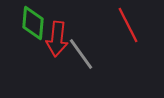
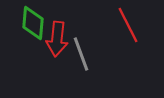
gray line: rotated 16 degrees clockwise
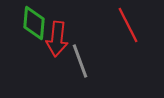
green diamond: moved 1 px right
gray line: moved 1 px left, 7 px down
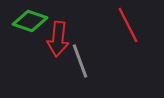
green diamond: moved 4 px left, 2 px up; rotated 76 degrees counterclockwise
red arrow: moved 1 px right
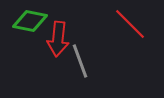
green diamond: rotated 8 degrees counterclockwise
red line: moved 2 px right, 1 px up; rotated 18 degrees counterclockwise
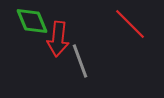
green diamond: moved 2 px right; rotated 56 degrees clockwise
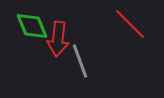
green diamond: moved 5 px down
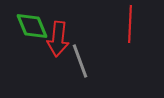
red line: rotated 48 degrees clockwise
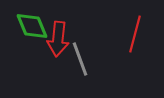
red line: moved 5 px right, 10 px down; rotated 12 degrees clockwise
gray line: moved 2 px up
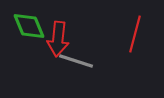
green diamond: moved 3 px left
gray line: moved 4 px left, 2 px down; rotated 52 degrees counterclockwise
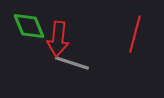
gray line: moved 4 px left, 2 px down
